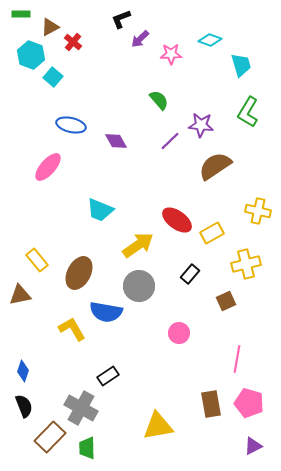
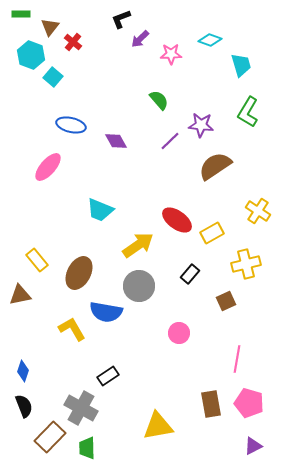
brown triangle at (50, 27): rotated 24 degrees counterclockwise
yellow cross at (258, 211): rotated 20 degrees clockwise
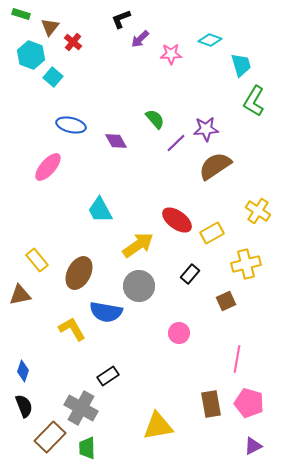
green rectangle at (21, 14): rotated 18 degrees clockwise
green semicircle at (159, 100): moved 4 px left, 19 px down
green L-shape at (248, 112): moved 6 px right, 11 px up
purple star at (201, 125): moved 5 px right, 4 px down; rotated 10 degrees counterclockwise
purple line at (170, 141): moved 6 px right, 2 px down
cyan trapezoid at (100, 210): rotated 40 degrees clockwise
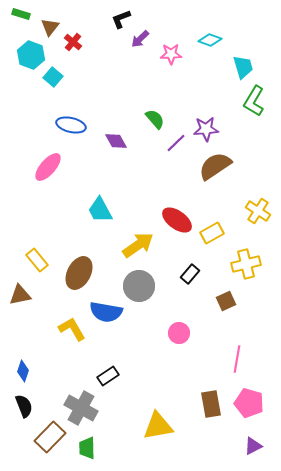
cyan trapezoid at (241, 65): moved 2 px right, 2 px down
